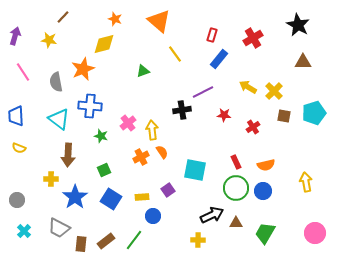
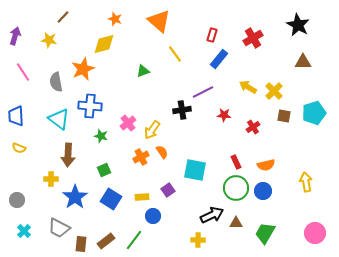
yellow arrow at (152, 130): rotated 138 degrees counterclockwise
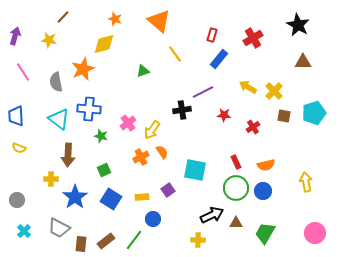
blue cross at (90, 106): moved 1 px left, 3 px down
blue circle at (153, 216): moved 3 px down
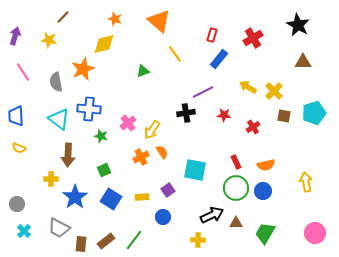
black cross at (182, 110): moved 4 px right, 3 px down
gray circle at (17, 200): moved 4 px down
blue circle at (153, 219): moved 10 px right, 2 px up
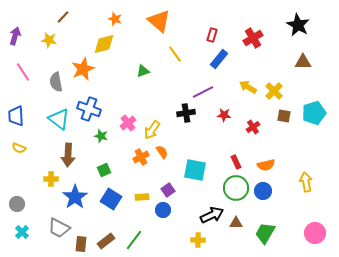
blue cross at (89, 109): rotated 15 degrees clockwise
blue circle at (163, 217): moved 7 px up
cyan cross at (24, 231): moved 2 px left, 1 px down
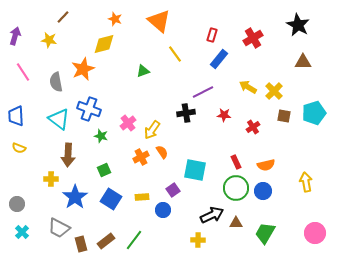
purple square at (168, 190): moved 5 px right
brown rectangle at (81, 244): rotated 21 degrees counterclockwise
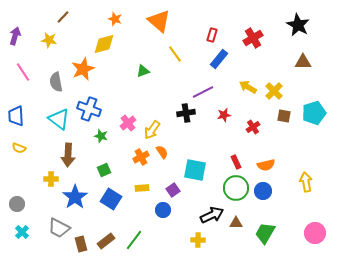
red star at (224, 115): rotated 16 degrees counterclockwise
yellow rectangle at (142, 197): moved 9 px up
